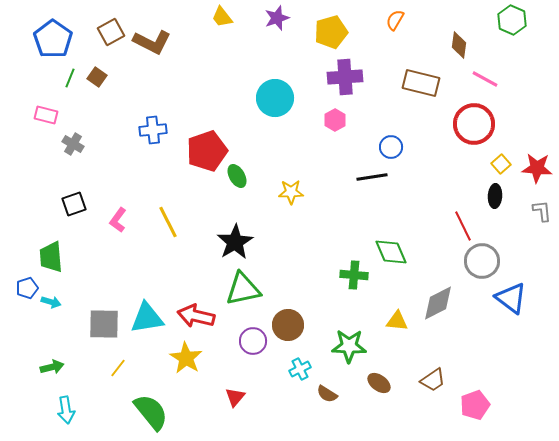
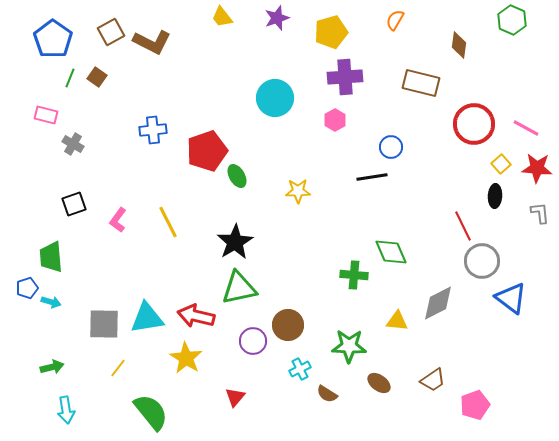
pink line at (485, 79): moved 41 px right, 49 px down
yellow star at (291, 192): moved 7 px right, 1 px up
gray L-shape at (542, 211): moved 2 px left, 2 px down
green triangle at (243, 289): moved 4 px left, 1 px up
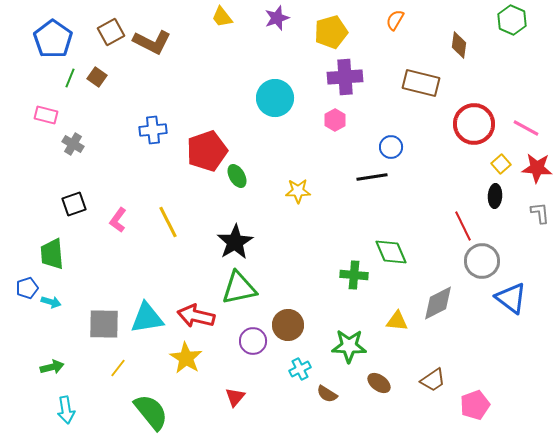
green trapezoid at (51, 257): moved 1 px right, 3 px up
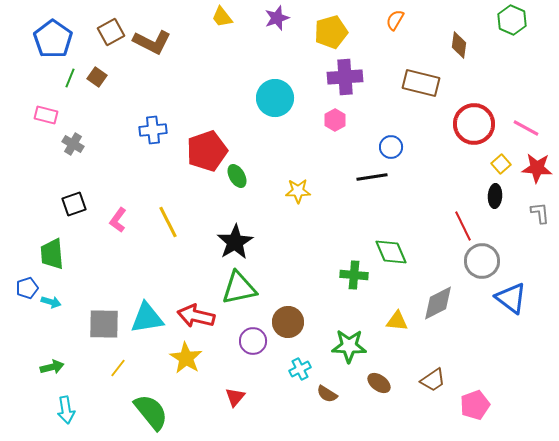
brown circle at (288, 325): moved 3 px up
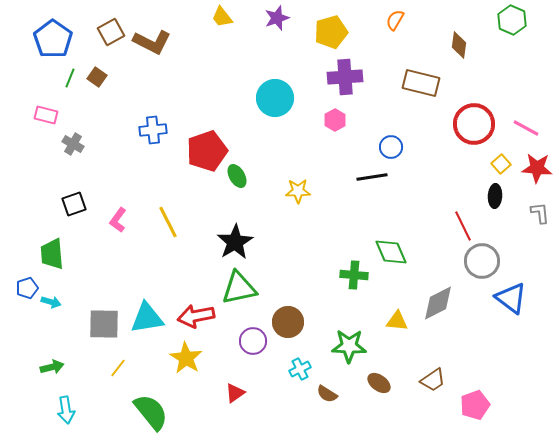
red arrow at (196, 316): rotated 24 degrees counterclockwise
red triangle at (235, 397): moved 4 px up; rotated 15 degrees clockwise
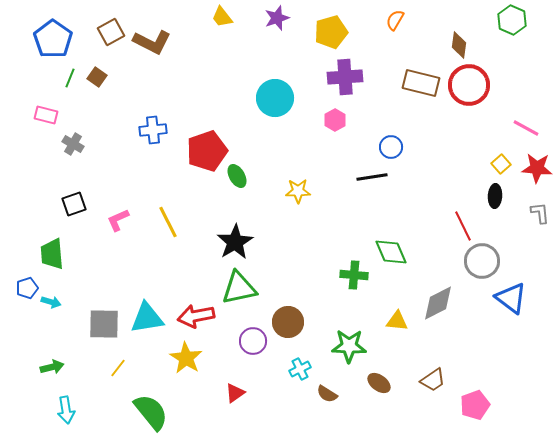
red circle at (474, 124): moved 5 px left, 39 px up
pink L-shape at (118, 220): rotated 30 degrees clockwise
